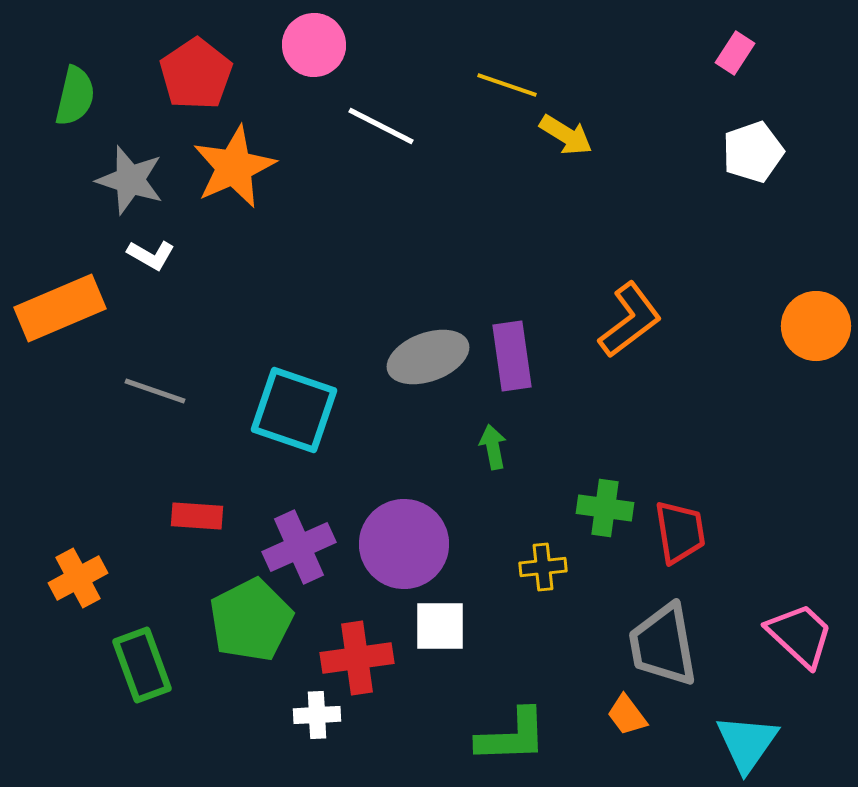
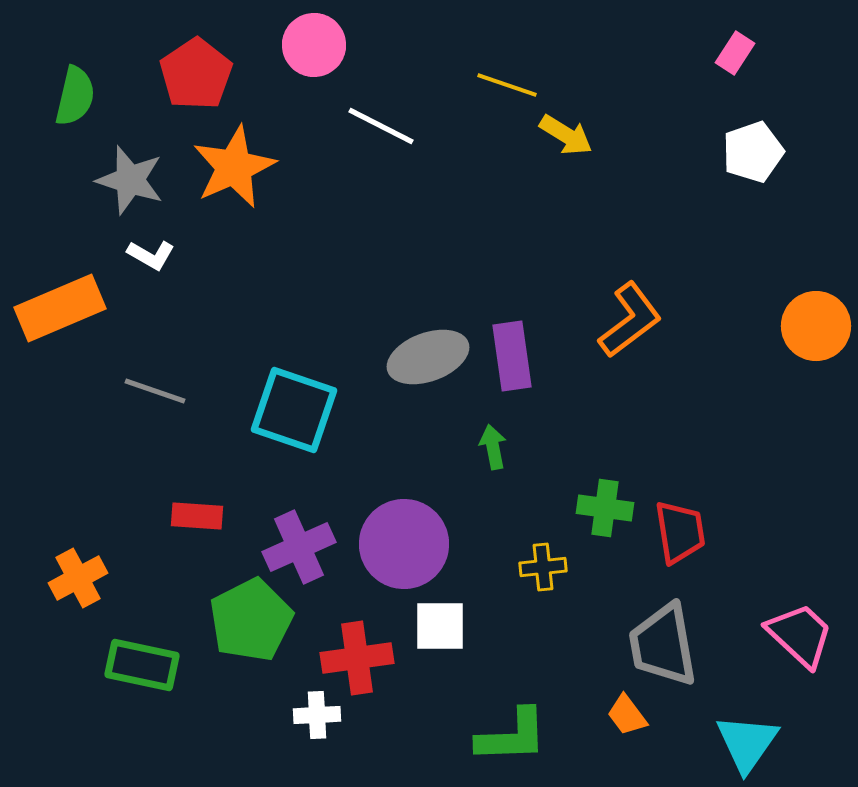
green rectangle: rotated 58 degrees counterclockwise
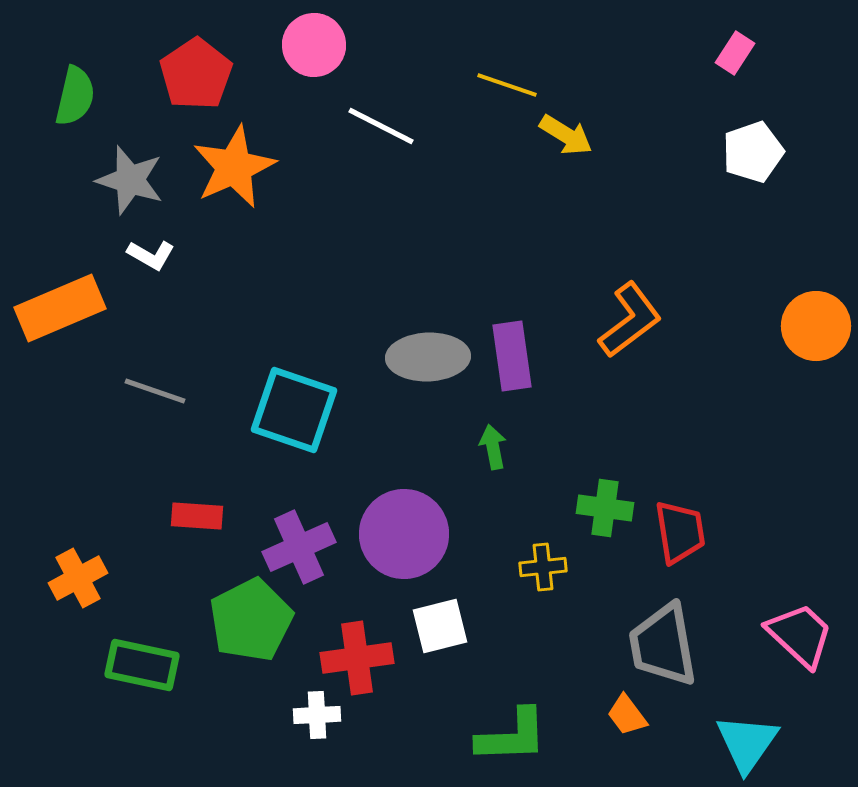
gray ellipse: rotated 18 degrees clockwise
purple circle: moved 10 px up
white square: rotated 14 degrees counterclockwise
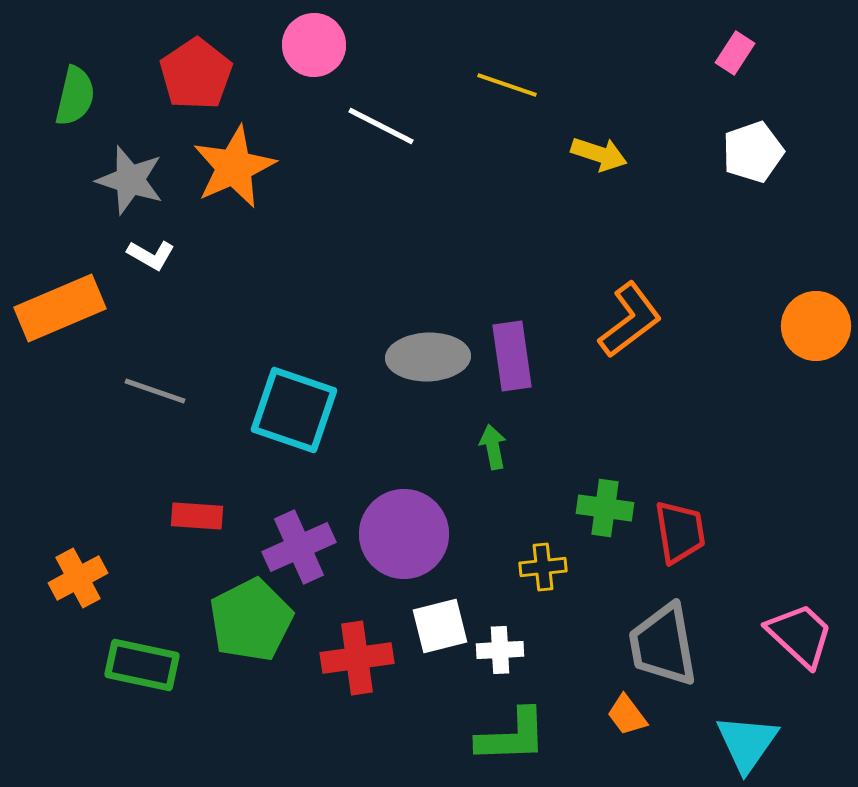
yellow arrow: moved 33 px right, 19 px down; rotated 14 degrees counterclockwise
white cross: moved 183 px right, 65 px up
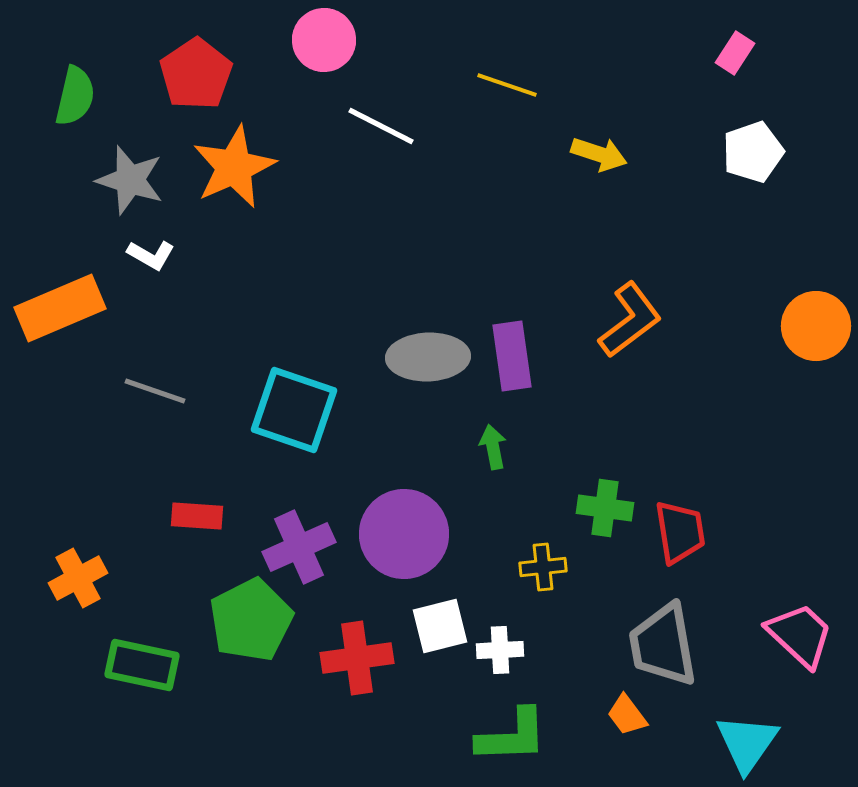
pink circle: moved 10 px right, 5 px up
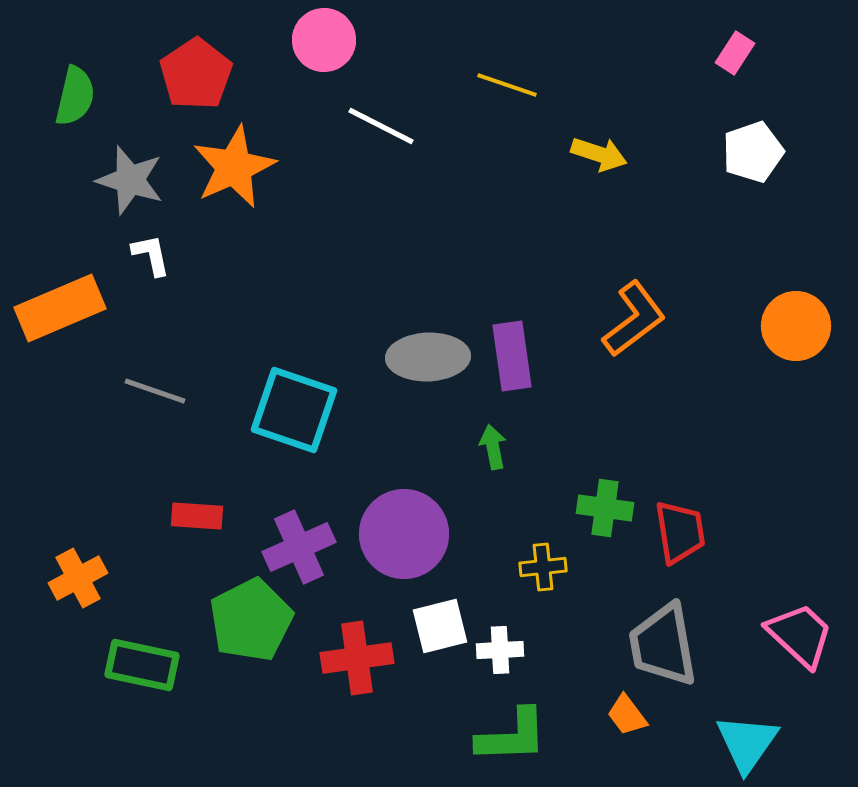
white L-shape: rotated 132 degrees counterclockwise
orange L-shape: moved 4 px right, 1 px up
orange circle: moved 20 px left
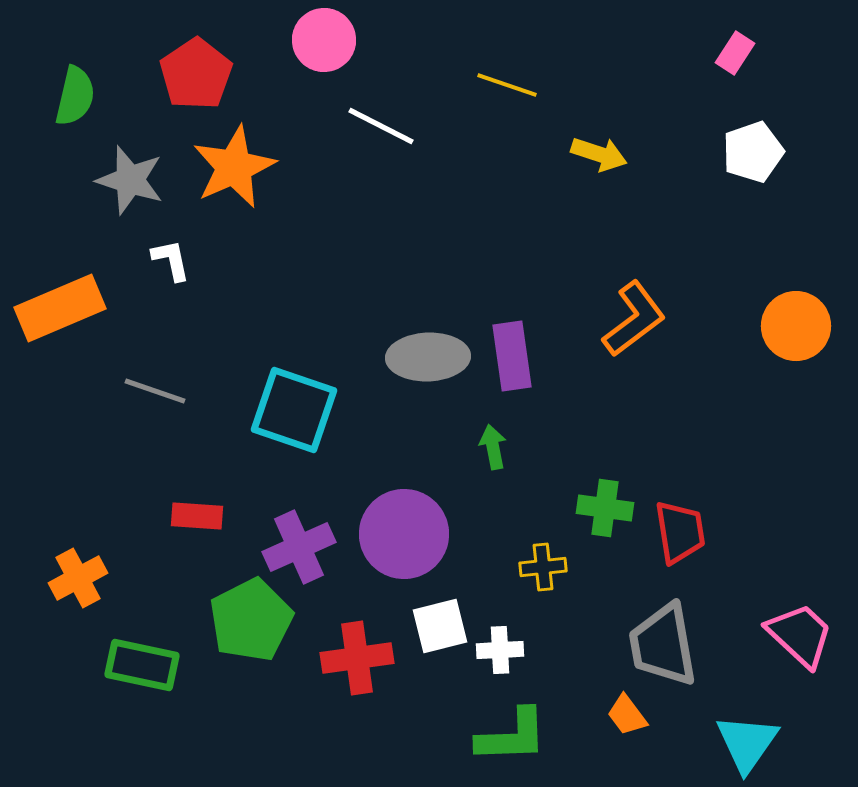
white L-shape: moved 20 px right, 5 px down
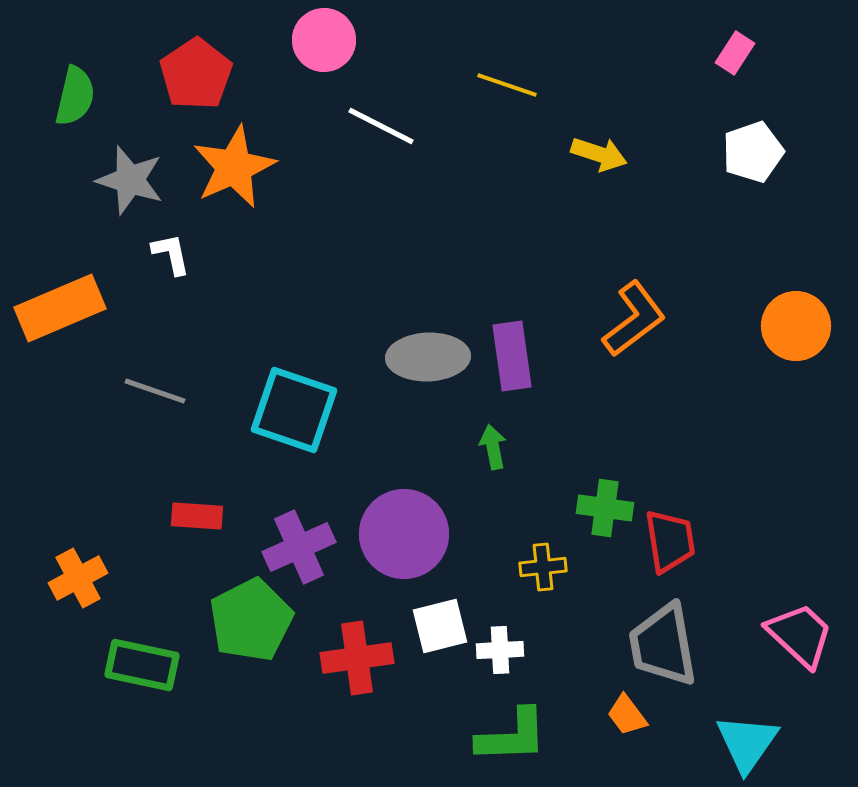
white L-shape: moved 6 px up
red trapezoid: moved 10 px left, 9 px down
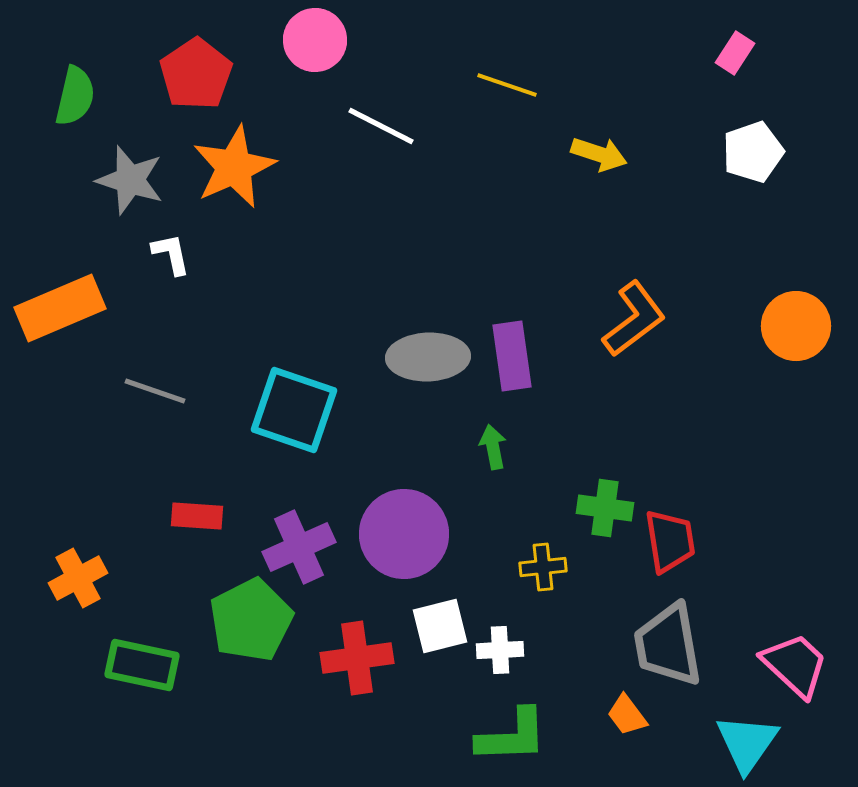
pink circle: moved 9 px left
pink trapezoid: moved 5 px left, 30 px down
gray trapezoid: moved 5 px right
